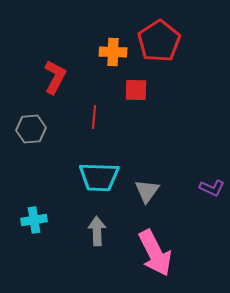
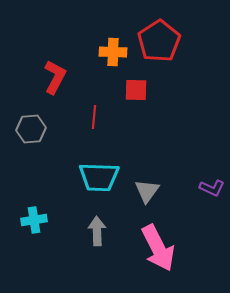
pink arrow: moved 3 px right, 5 px up
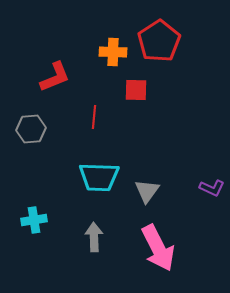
red L-shape: rotated 40 degrees clockwise
gray arrow: moved 3 px left, 6 px down
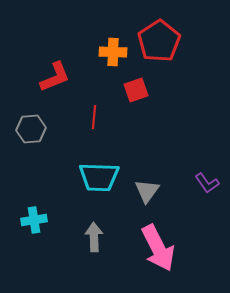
red square: rotated 20 degrees counterclockwise
purple L-shape: moved 5 px left, 5 px up; rotated 30 degrees clockwise
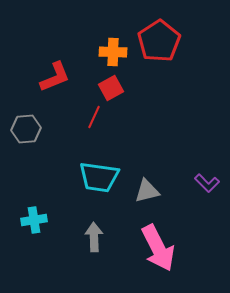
red square: moved 25 px left, 2 px up; rotated 10 degrees counterclockwise
red line: rotated 20 degrees clockwise
gray hexagon: moved 5 px left
cyan trapezoid: rotated 6 degrees clockwise
purple L-shape: rotated 10 degrees counterclockwise
gray triangle: rotated 40 degrees clockwise
